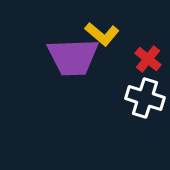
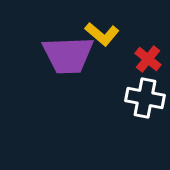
purple trapezoid: moved 5 px left, 2 px up
white cross: rotated 6 degrees counterclockwise
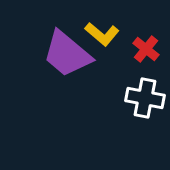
purple trapezoid: moved 1 px left, 1 px up; rotated 42 degrees clockwise
red cross: moved 2 px left, 10 px up
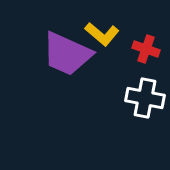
red cross: rotated 20 degrees counterclockwise
purple trapezoid: rotated 16 degrees counterclockwise
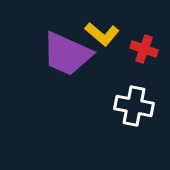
red cross: moved 2 px left
white cross: moved 11 px left, 8 px down
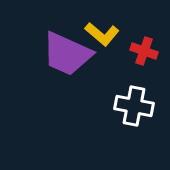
red cross: moved 2 px down
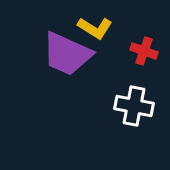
yellow L-shape: moved 7 px left, 6 px up; rotated 8 degrees counterclockwise
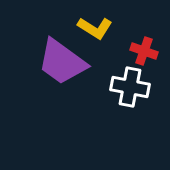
purple trapezoid: moved 5 px left, 8 px down; rotated 12 degrees clockwise
white cross: moved 4 px left, 19 px up
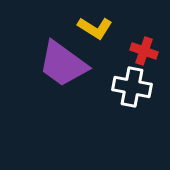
purple trapezoid: moved 1 px right, 2 px down
white cross: moved 2 px right
